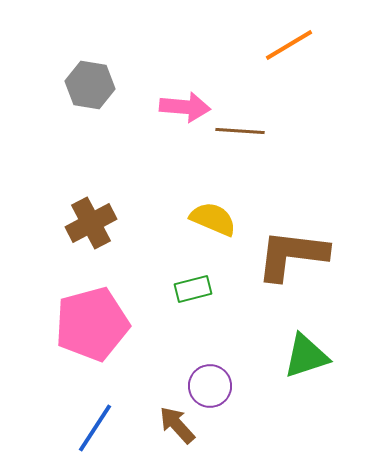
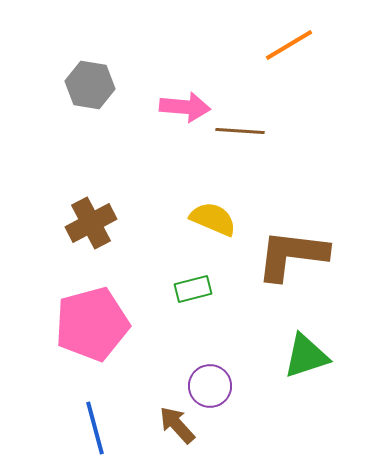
blue line: rotated 48 degrees counterclockwise
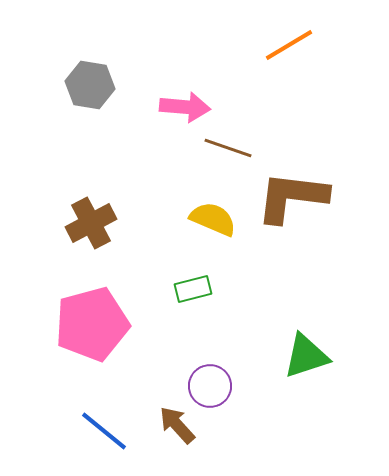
brown line: moved 12 px left, 17 px down; rotated 15 degrees clockwise
brown L-shape: moved 58 px up
blue line: moved 9 px right, 3 px down; rotated 36 degrees counterclockwise
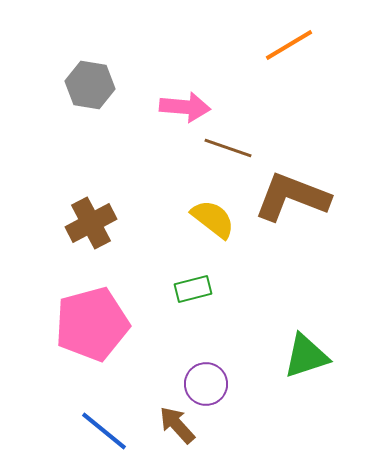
brown L-shape: rotated 14 degrees clockwise
yellow semicircle: rotated 15 degrees clockwise
purple circle: moved 4 px left, 2 px up
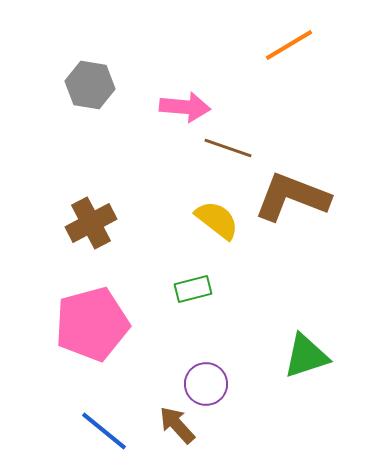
yellow semicircle: moved 4 px right, 1 px down
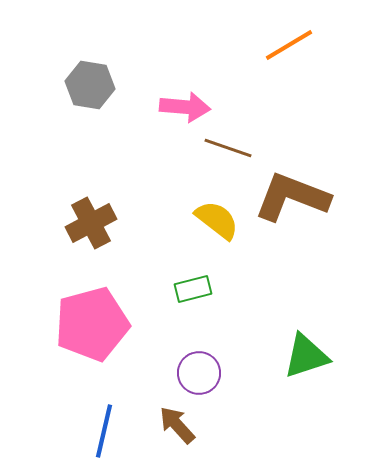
purple circle: moved 7 px left, 11 px up
blue line: rotated 64 degrees clockwise
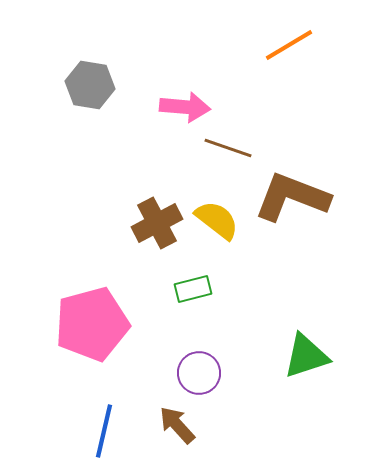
brown cross: moved 66 px right
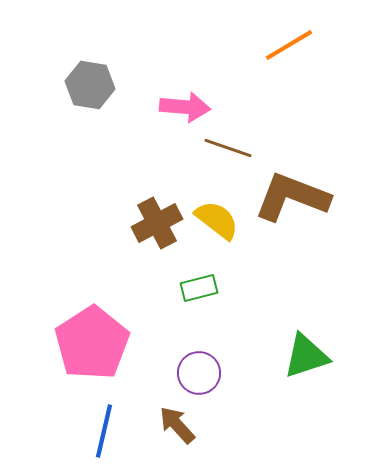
green rectangle: moved 6 px right, 1 px up
pink pentagon: moved 19 px down; rotated 18 degrees counterclockwise
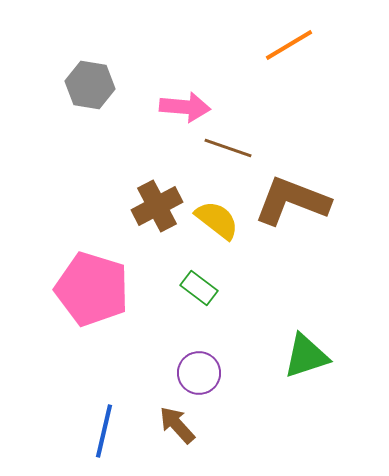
brown L-shape: moved 4 px down
brown cross: moved 17 px up
green rectangle: rotated 51 degrees clockwise
pink pentagon: moved 54 px up; rotated 22 degrees counterclockwise
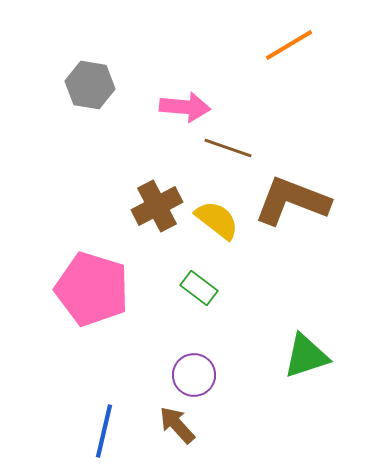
purple circle: moved 5 px left, 2 px down
